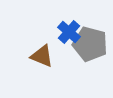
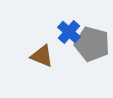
gray pentagon: moved 2 px right
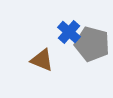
brown triangle: moved 4 px down
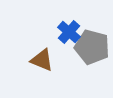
gray pentagon: moved 3 px down
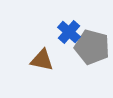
brown triangle: rotated 10 degrees counterclockwise
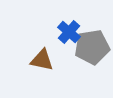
gray pentagon: rotated 24 degrees counterclockwise
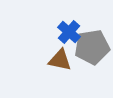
brown triangle: moved 18 px right
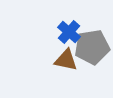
brown triangle: moved 6 px right
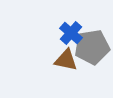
blue cross: moved 2 px right, 1 px down
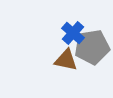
blue cross: moved 2 px right
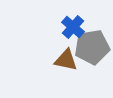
blue cross: moved 6 px up
